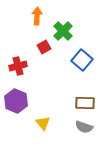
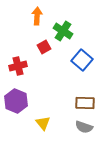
green cross: rotated 12 degrees counterclockwise
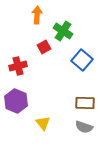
orange arrow: moved 1 px up
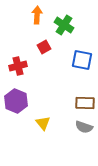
green cross: moved 1 px right, 6 px up
blue square: rotated 30 degrees counterclockwise
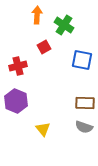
yellow triangle: moved 6 px down
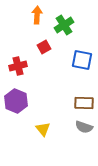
green cross: rotated 24 degrees clockwise
brown rectangle: moved 1 px left
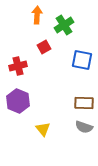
purple hexagon: moved 2 px right
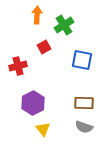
purple hexagon: moved 15 px right, 2 px down; rotated 10 degrees clockwise
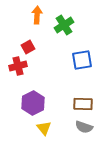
red square: moved 16 px left
blue square: rotated 20 degrees counterclockwise
brown rectangle: moved 1 px left, 1 px down
yellow triangle: moved 1 px right, 1 px up
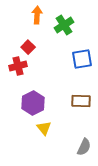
red square: rotated 16 degrees counterclockwise
blue square: moved 1 px up
brown rectangle: moved 2 px left, 3 px up
gray semicircle: moved 20 px down; rotated 84 degrees counterclockwise
